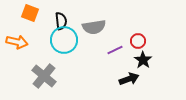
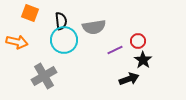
gray cross: rotated 20 degrees clockwise
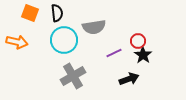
black semicircle: moved 4 px left, 8 px up
purple line: moved 1 px left, 3 px down
black star: moved 5 px up
gray cross: moved 29 px right
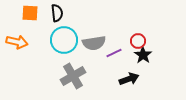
orange square: rotated 18 degrees counterclockwise
gray semicircle: moved 16 px down
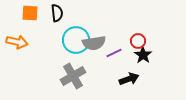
cyan circle: moved 12 px right
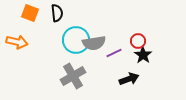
orange square: rotated 18 degrees clockwise
